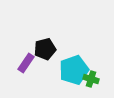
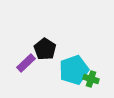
black pentagon: rotated 25 degrees counterclockwise
purple rectangle: rotated 12 degrees clockwise
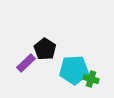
cyan pentagon: rotated 16 degrees clockwise
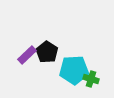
black pentagon: moved 2 px right, 3 px down
purple rectangle: moved 1 px right, 8 px up
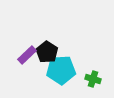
cyan pentagon: moved 13 px left
green cross: moved 2 px right
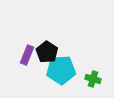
purple rectangle: rotated 24 degrees counterclockwise
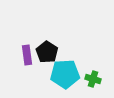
purple rectangle: rotated 30 degrees counterclockwise
cyan pentagon: moved 4 px right, 4 px down
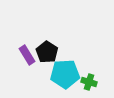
purple rectangle: rotated 24 degrees counterclockwise
green cross: moved 4 px left, 3 px down
